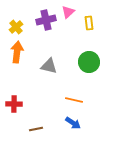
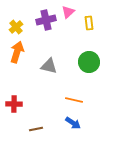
orange arrow: rotated 10 degrees clockwise
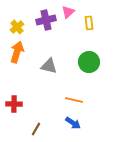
yellow cross: moved 1 px right
brown line: rotated 48 degrees counterclockwise
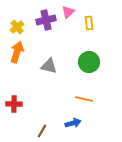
orange line: moved 10 px right, 1 px up
blue arrow: rotated 49 degrees counterclockwise
brown line: moved 6 px right, 2 px down
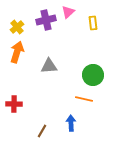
yellow rectangle: moved 4 px right
green circle: moved 4 px right, 13 px down
gray triangle: rotated 18 degrees counterclockwise
blue arrow: moved 2 px left; rotated 77 degrees counterclockwise
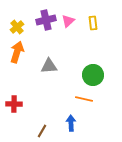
pink triangle: moved 9 px down
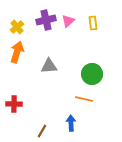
green circle: moved 1 px left, 1 px up
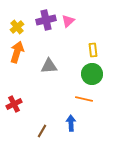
yellow rectangle: moved 27 px down
red cross: rotated 28 degrees counterclockwise
